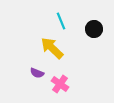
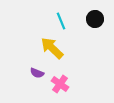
black circle: moved 1 px right, 10 px up
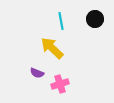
cyan line: rotated 12 degrees clockwise
pink cross: rotated 36 degrees clockwise
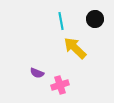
yellow arrow: moved 23 px right
pink cross: moved 1 px down
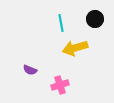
cyan line: moved 2 px down
yellow arrow: rotated 60 degrees counterclockwise
purple semicircle: moved 7 px left, 3 px up
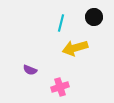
black circle: moved 1 px left, 2 px up
cyan line: rotated 24 degrees clockwise
pink cross: moved 2 px down
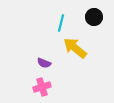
yellow arrow: rotated 55 degrees clockwise
purple semicircle: moved 14 px right, 7 px up
pink cross: moved 18 px left
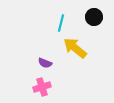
purple semicircle: moved 1 px right
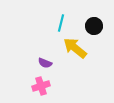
black circle: moved 9 px down
pink cross: moved 1 px left, 1 px up
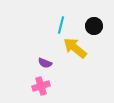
cyan line: moved 2 px down
